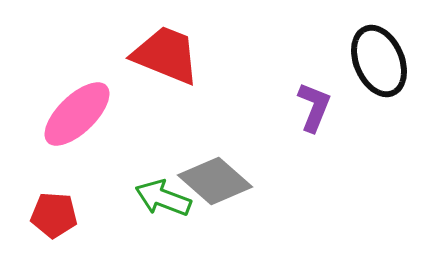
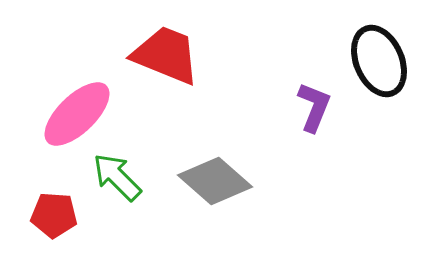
green arrow: moved 46 px left, 21 px up; rotated 24 degrees clockwise
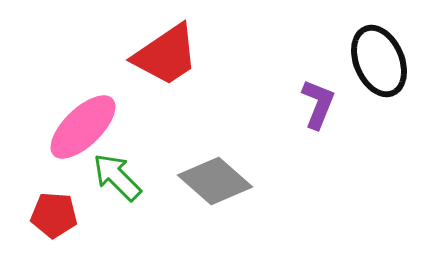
red trapezoid: rotated 124 degrees clockwise
purple L-shape: moved 4 px right, 3 px up
pink ellipse: moved 6 px right, 13 px down
